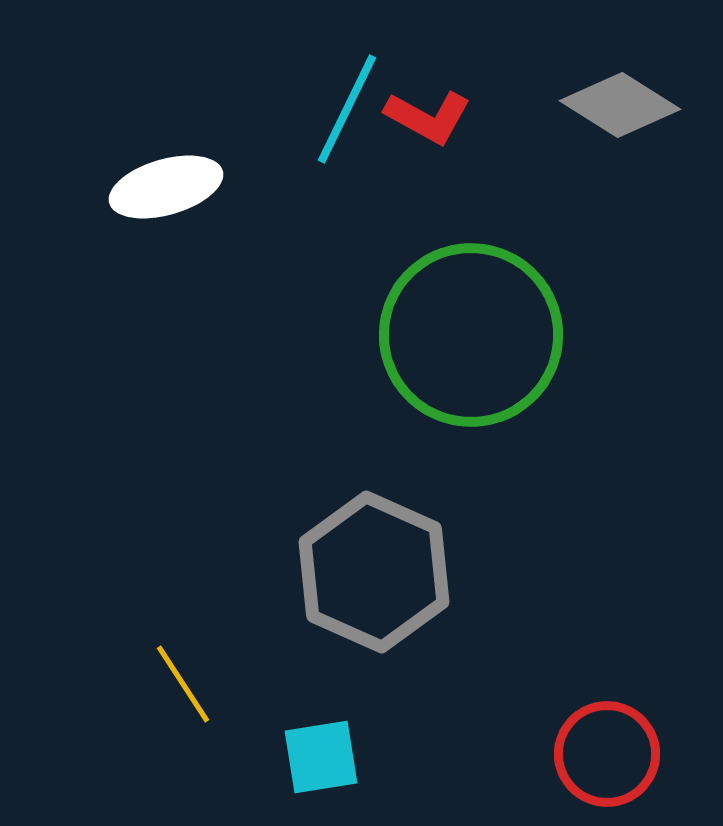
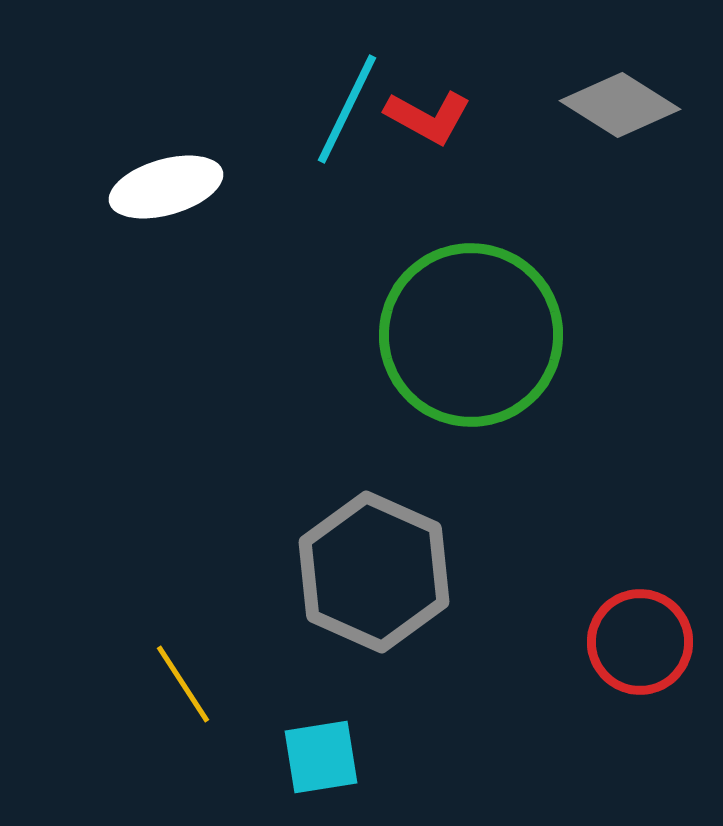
red circle: moved 33 px right, 112 px up
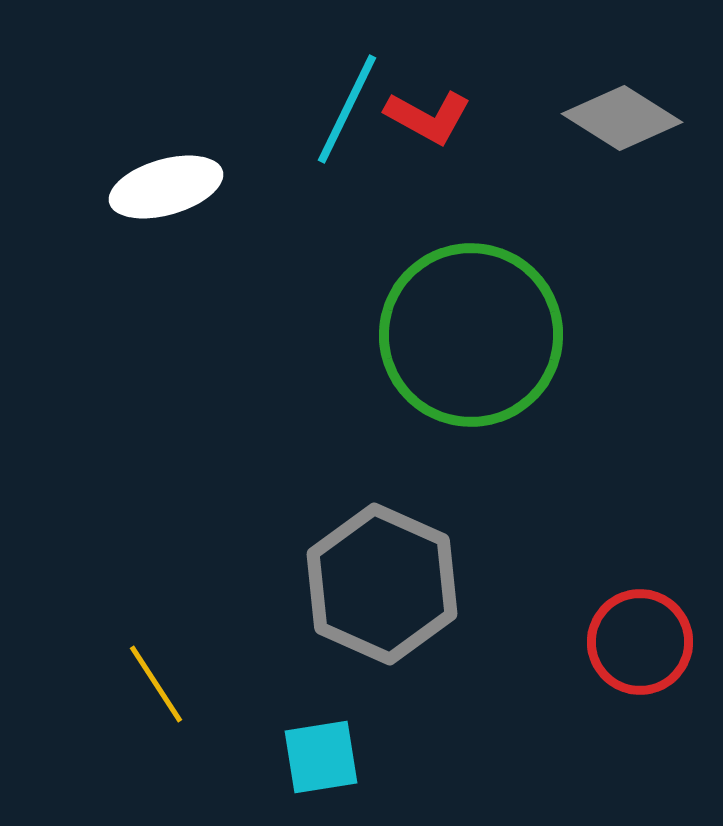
gray diamond: moved 2 px right, 13 px down
gray hexagon: moved 8 px right, 12 px down
yellow line: moved 27 px left
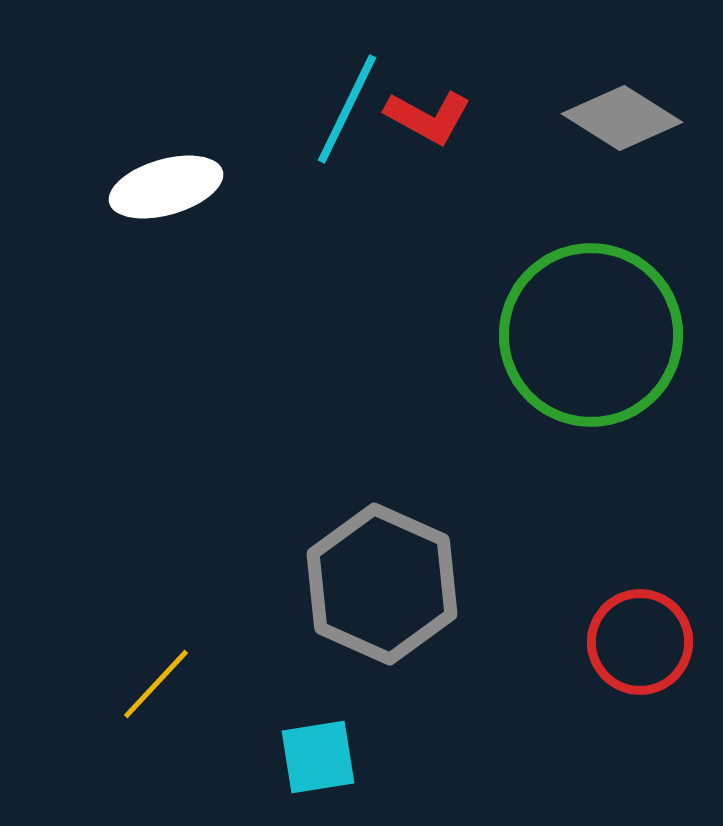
green circle: moved 120 px right
yellow line: rotated 76 degrees clockwise
cyan square: moved 3 px left
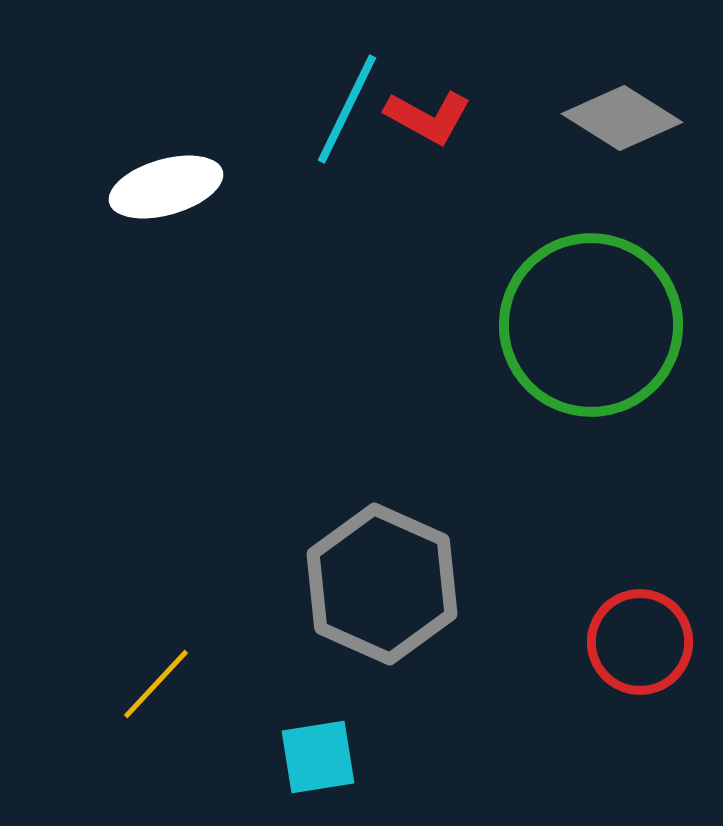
green circle: moved 10 px up
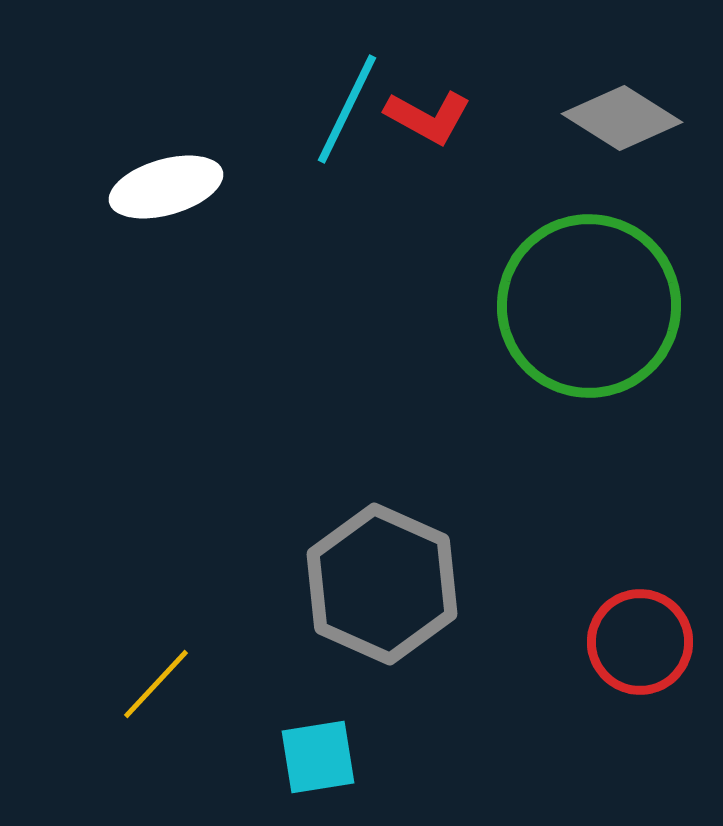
green circle: moved 2 px left, 19 px up
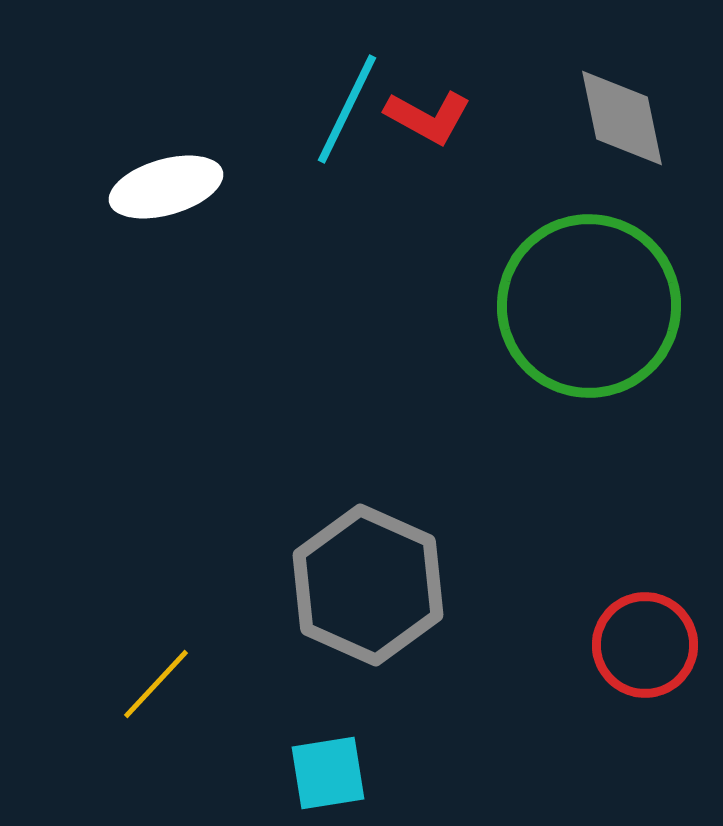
gray diamond: rotated 46 degrees clockwise
gray hexagon: moved 14 px left, 1 px down
red circle: moved 5 px right, 3 px down
cyan square: moved 10 px right, 16 px down
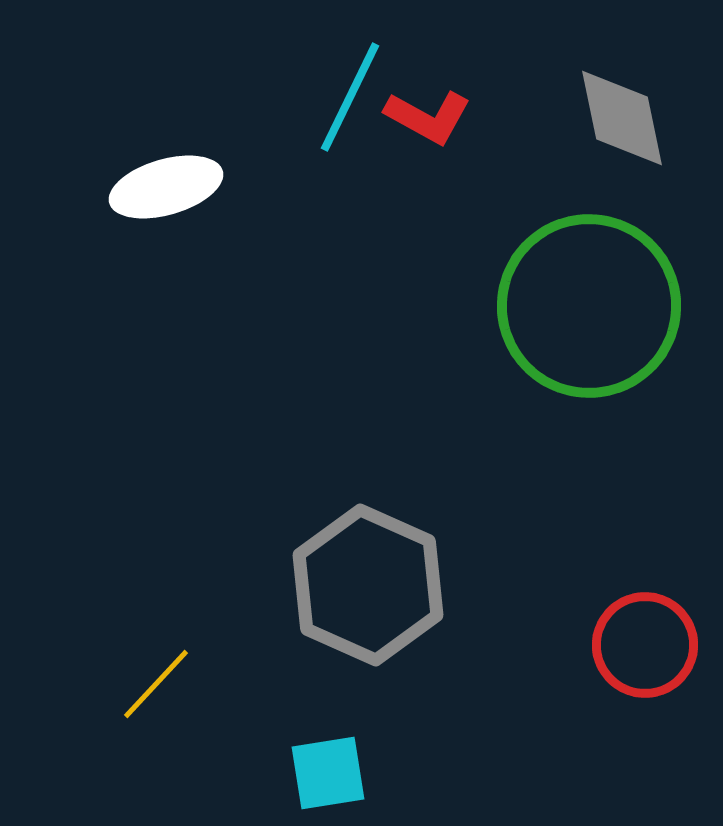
cyan line: moved 3 px right, 12 px up
